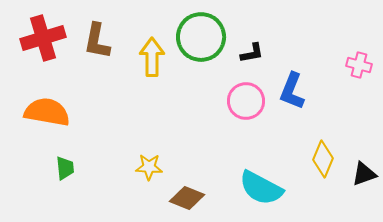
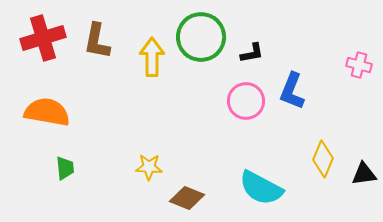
black triangle: rotated 12 degrees clockwise
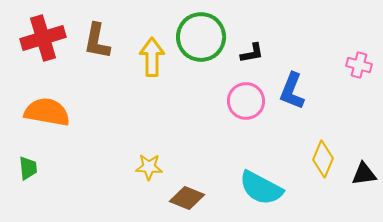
green trapezoid: moved 37 px left
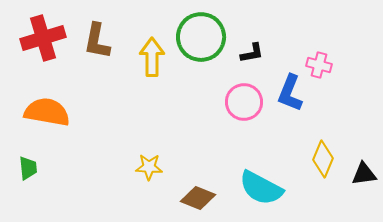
pink cross: moved 40 px left
blue L-shape: moved 2 px left, 2 px down
pink circle: moved 2 px left, 1 px down
brown diamond: moved 11 px right
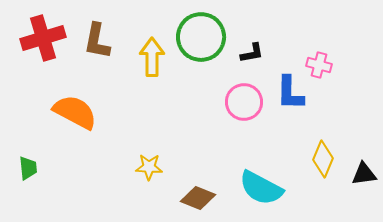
blue L-shape: rotated 21 degrees counterclockwise
orange semicircle: moved 28 px right; rotated 18 degrees clockwise
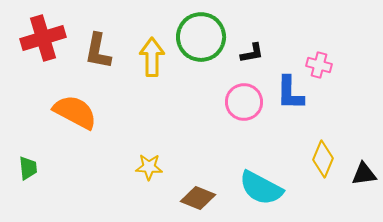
brown L-shape: moved 1 px right, 10 px down
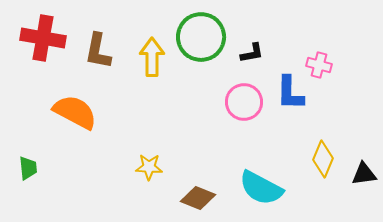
red cross: rotated 27 degrees clockwise
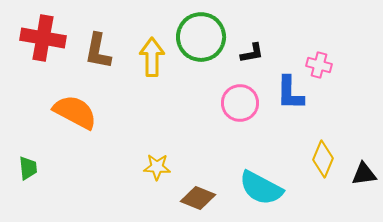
pink circle: moved 4 px left, 1 px down
yellow star: moved 8 px right
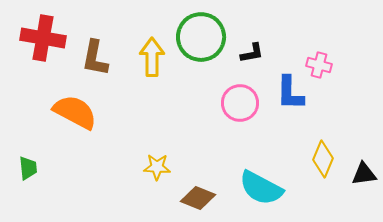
brown L-shape: moved 3 px left, 7 px down
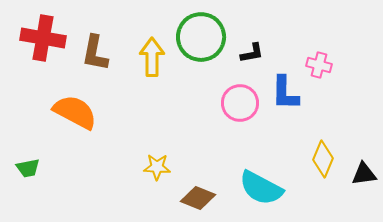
brown L-shape: moved 5 px up
blue L-shape: moved 5 px left
green trapezoid: rotated 85 degrees clockwise
